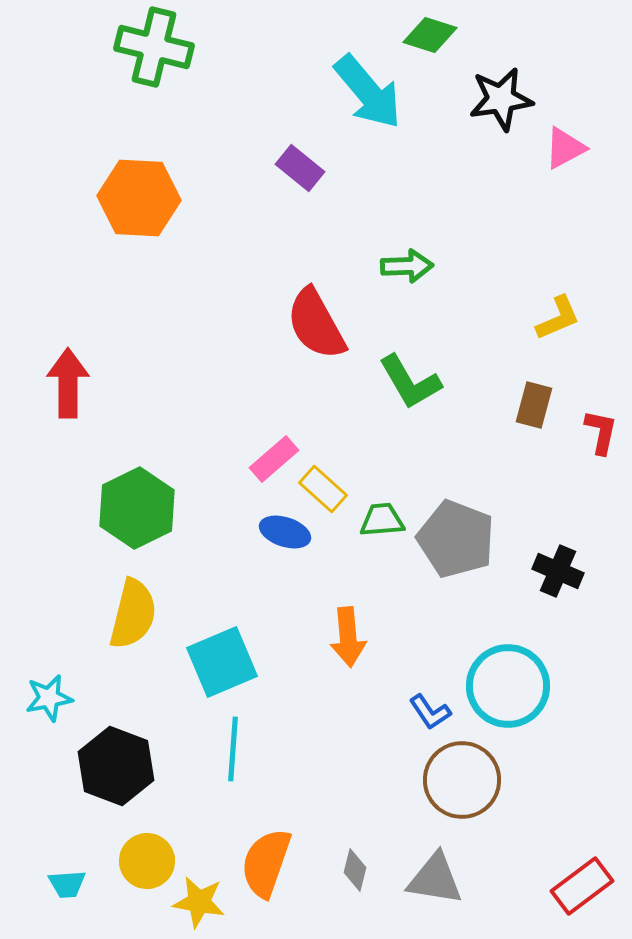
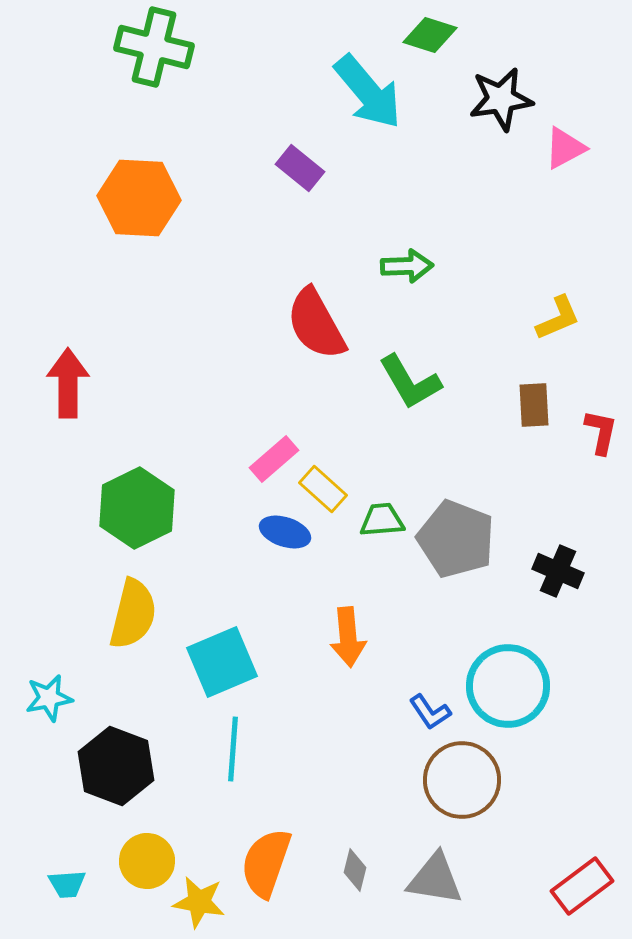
brown rectangle: rotated 18 degrees counterclockwise
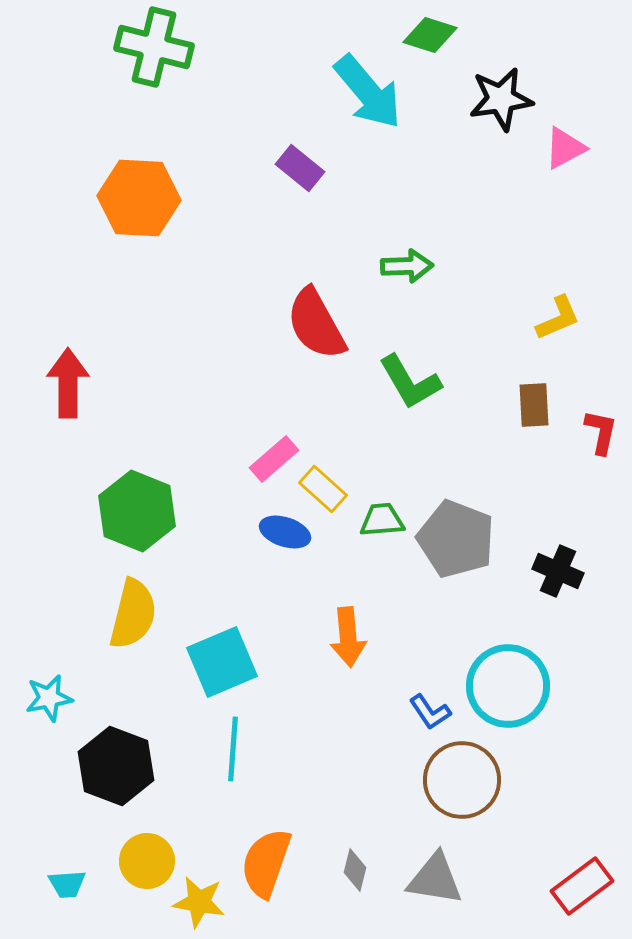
green hexagon: moved 3 px down; rotated 12 degrees counterclockwise
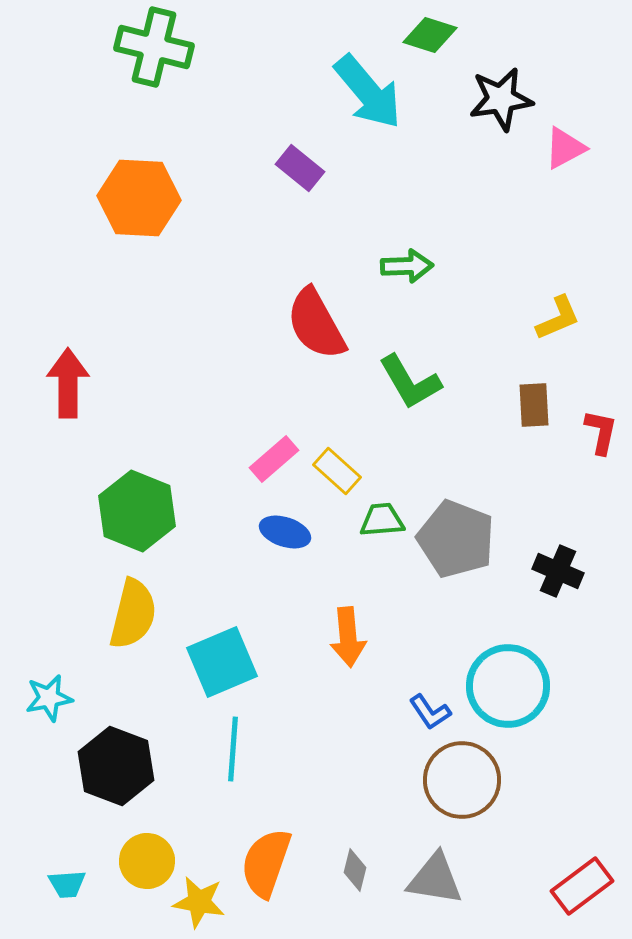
yellow rectangle: moved 14 px right, 18 px up
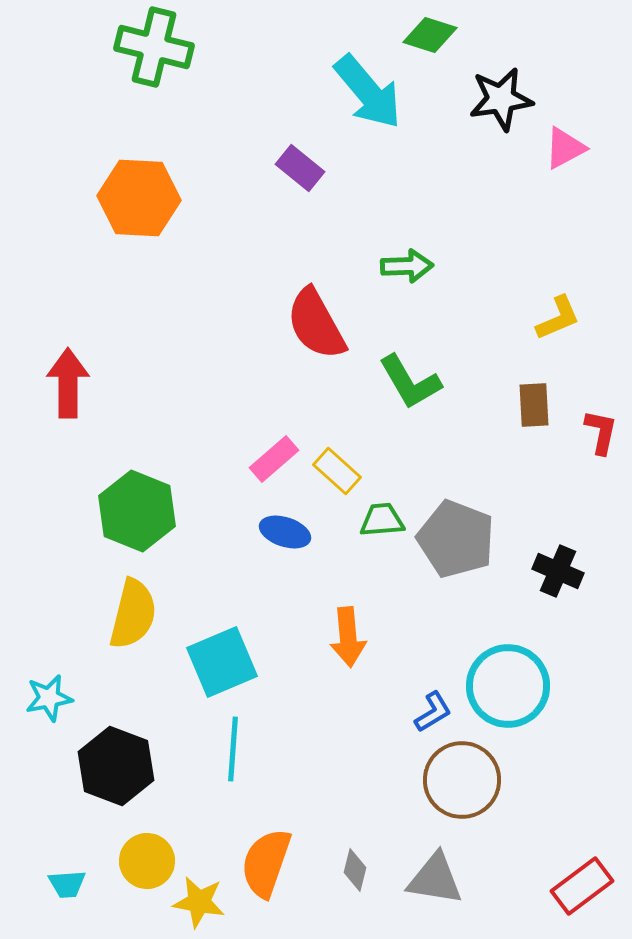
blue L-shape: moved 3 px right; rotated 87 degrees counterclockwise
